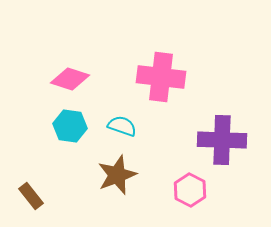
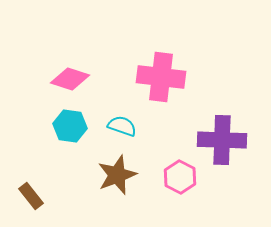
pink hexagon: moved 10 px left, 13 px up
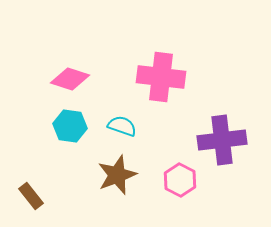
purple cross: rotated 9 degrees counterclockwise
pink hexagon: moved 3 px down
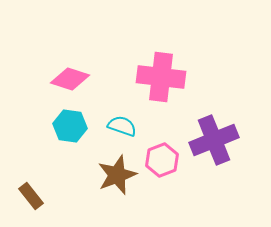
purple cross: moved 8 px left; rotated 15 degrees counterclockwise
pink hexagon: moved 18 px left, 20 px up; rotated 12 degrees clockwise
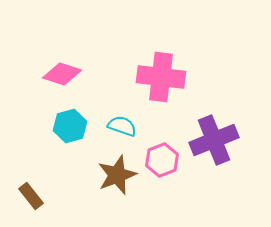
pink diamond: moved 8 px left, 5 px up
cyan hexagon: rotated 24 degrees counterclockwise
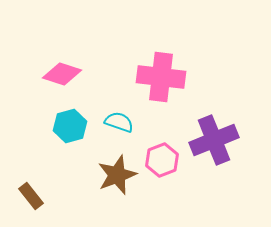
cyan semicircle: moved 3 px left, 4 px up
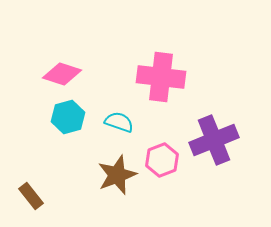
cyan hexagon: moved 2 px left, 9 px up
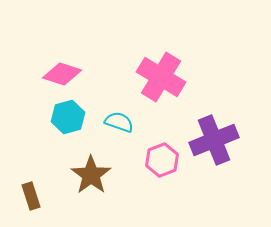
pink cross: rotated 24 degrees clockwise
brown star: moved 26 px left; rotated 15 degrees counterclockwise
brown rectangle: rotated 20 degrees clockwise
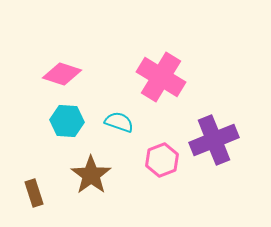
cyan hexagon: moved 1 px left, 4 px down; rotated 20 degrees clockwise
brown rectangle: moved 3 px right, 3 px up
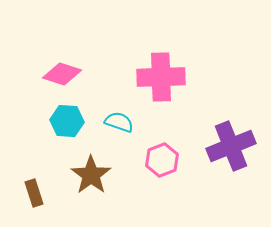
pink cross: rotated 33 degrees counterclockwise
purple cross: moved 17 px right, 6 px down
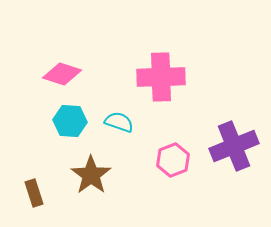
cyan hexagon: moved 3 px right
purple cross: moved 3 px right
pink hexagon: moved 11 px right
